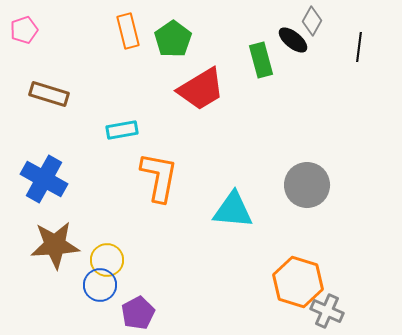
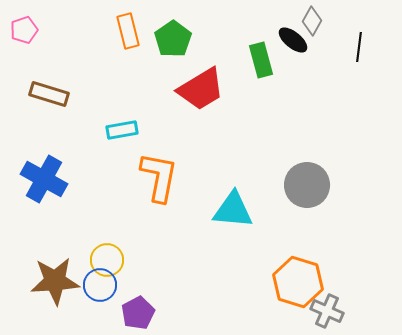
brown star: moved 36 px down
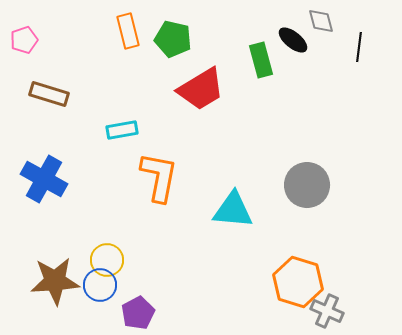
gray diamond: moved 9 px right; rotated 44 degrees counterclockwise
pink pentagon: moved 10 px down
green pentagon: rotated 24 degrees counterclockwise
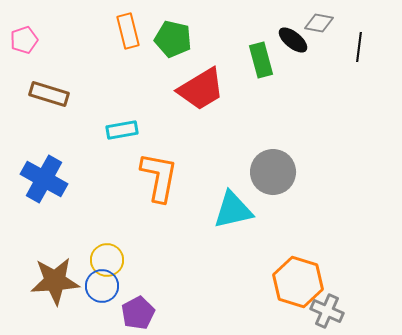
gray diamond: moved 2 px left, 2 px down; rotated 64 degrees counterclockwise
gray circle: moved 34 px left, 13 px up
cyan triangle: rotated 18 degrees counterclockwise
blue circle: moved 2 px right, 1 px down
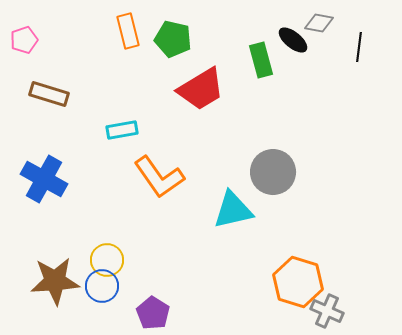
orange L-shape: rotated 134 degrees clockwise
purple pentagon: moved 15 px right; rotated 12 degrees counterclockwise
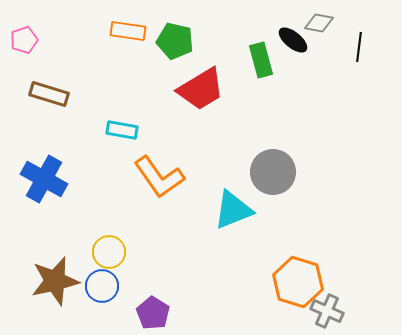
orange rectangle: rotated 68 degrees counterclockwise
green pentagon: moved 2 px right, 2 px down
cyan rectangle: rotated 20 degrees clockwise
cyan triangle: rotated 9 degrees counterclockwise
yellow circle: moved 2 px right, 8 px up
brown star: rotated 9 degrees counterclockwise
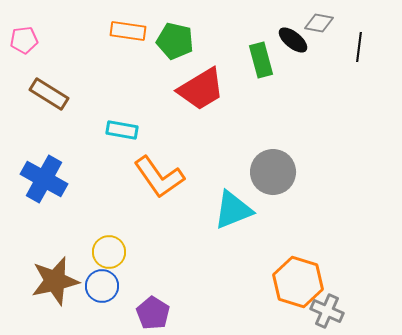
pink pentagon: rotated 12 degrees clockwise
brown rectangle: rotated 15 degrees clockwise
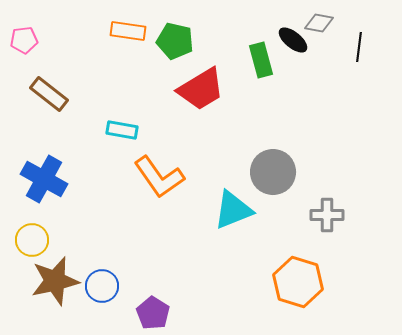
brown rectangle: rotated 6 degrees clockwise
yellow circle: moved 77 px left, 12 px up
gray cross: moved 96 px up; rotated 24 degrees counterclockwise
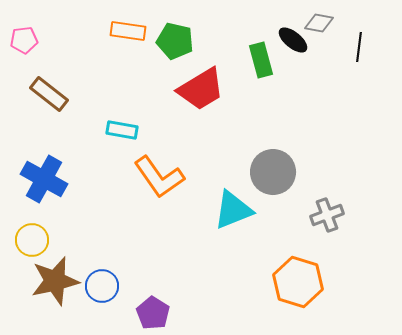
gray cross: rotated 20 degrees counterclockwise
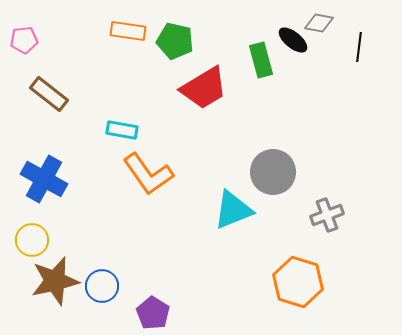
red trapezoid: moved 3 px right, 1 px up
orange L-shape: moved 11 px left, 3 px up
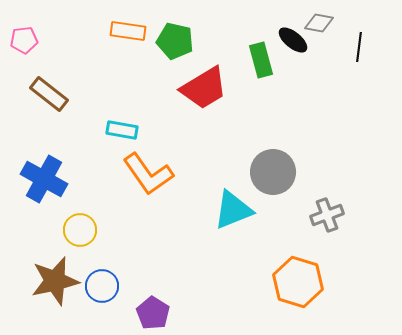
yellow circle: moved 48 px right, 10 px up
